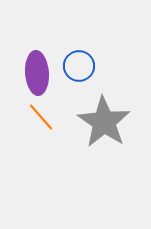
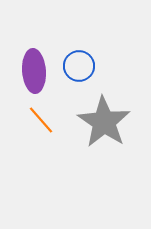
purple ellipse: moved 3 px left, 2 px up
orange line: moved 3 px down
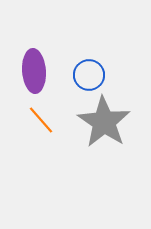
blue circle: moved 10 px right, 9 px down
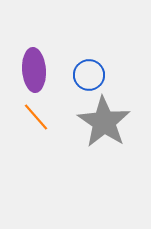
purple ellipse: moved 1 px up
orange line: moved 5 px left, 3 px up
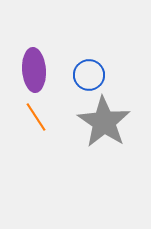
orange line: rotated 8 degrees clockwise
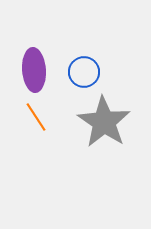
blue circle: moved 5 px left, 3 px up
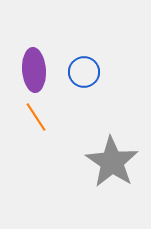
gray star: moved 8 px right, 40 px down
